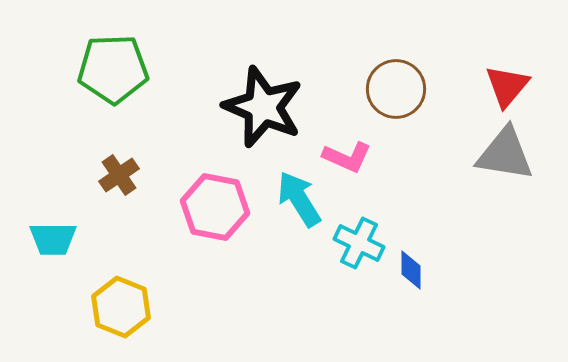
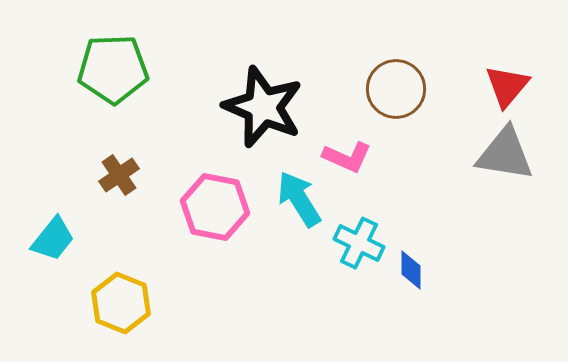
cyan trapezoid: rotated 51 degrees counterclockwise
yellow hexagon: moved 4 px up
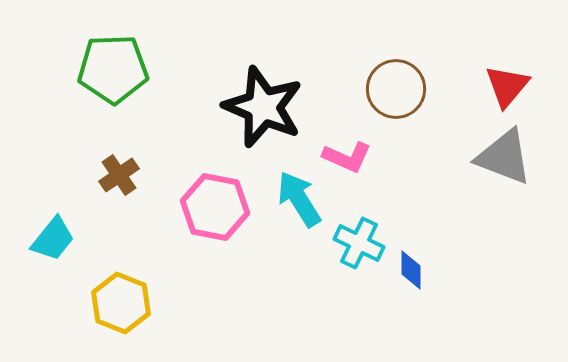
gray triangle: moved 1 px left, 3 px down; rotated 12 degrees clockwise
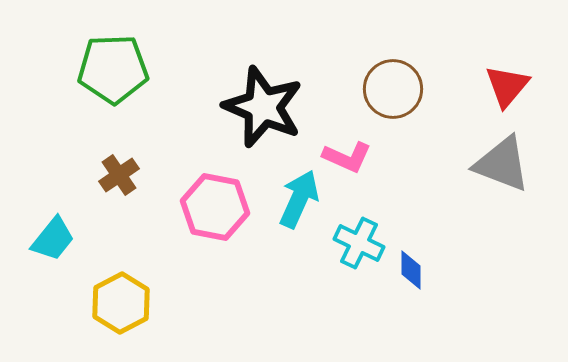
brown circle: moved 3 px left
gray triangle: moved 2 px left, 7 px down
cyan arrow: rotated 56 degrees clockwise
yellow hexagon: rotated 10 degrees clockwise
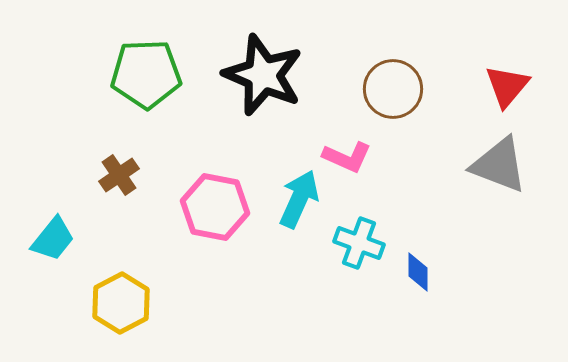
green pentagon: moved 33 px right, 5 px down
black star: moved 32 px up
gray triangle: moved 3 px left, 1 px down
cyan cross: rotated 6 degrees counterclockwise
blue diamond: moved 7 px right, 2 px down
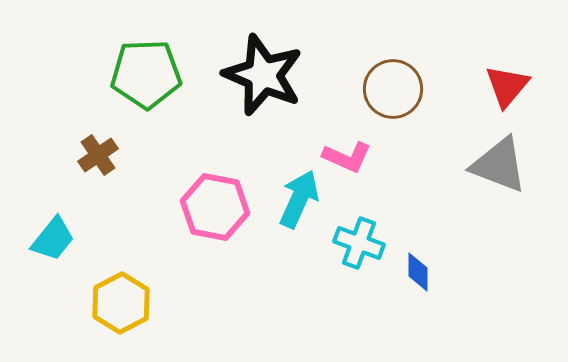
brown cross: moved 21 px left, 20 px up
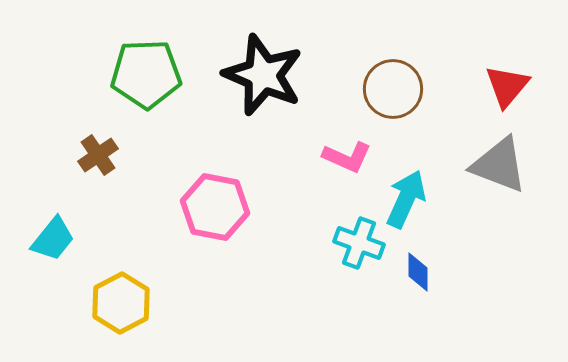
cyan arrow: moved 107 px right
